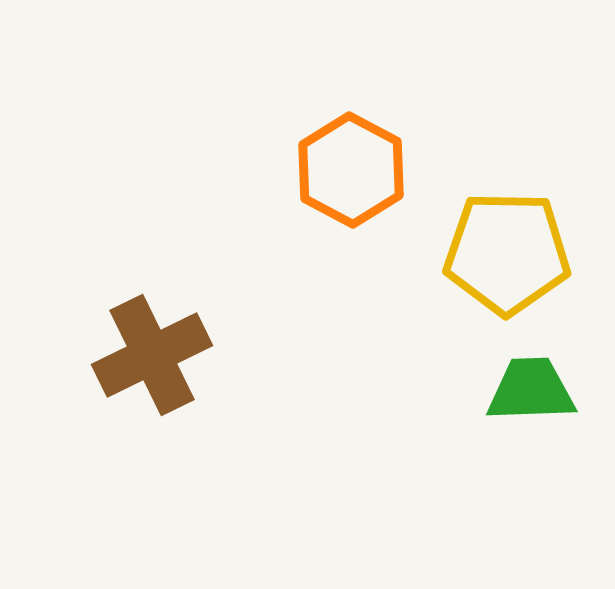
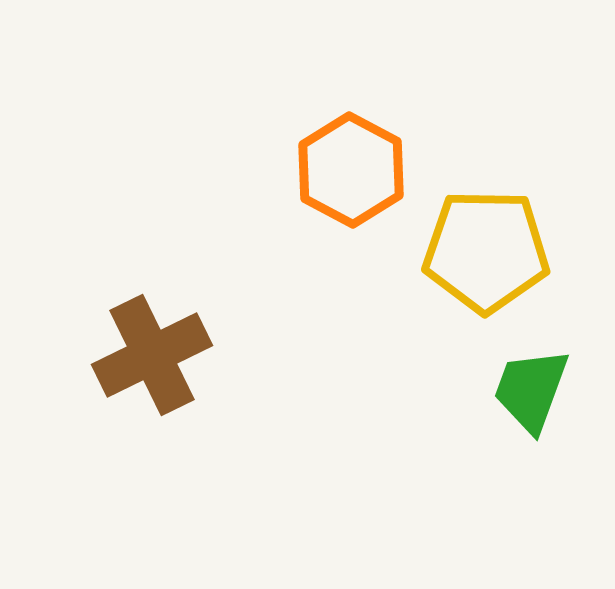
yellow pentagon: moved 21 px left, 2 px up
green trapezoid: rotated 68 degrees counterclockwise
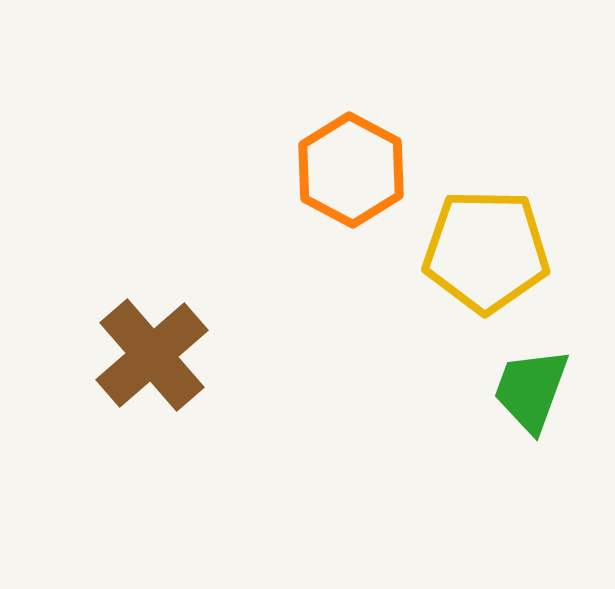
brown cross: rotated 15 degrees counterclockwise
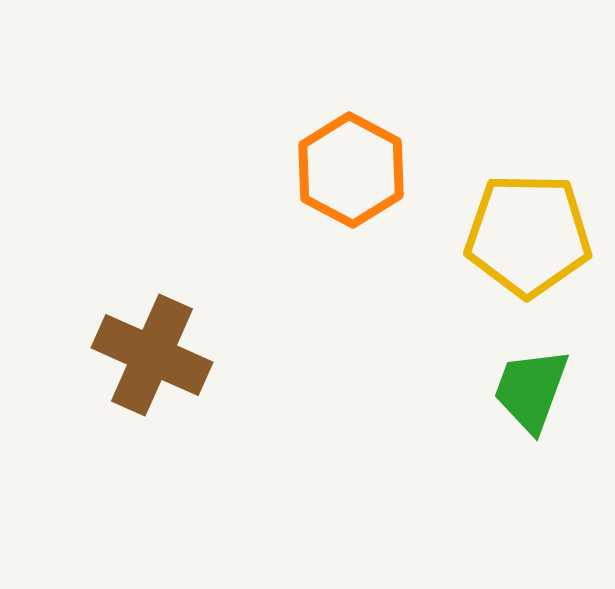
yellow pentagon: moved 42 px right, 16 px up
brown cross: rotated 25 degrees counterclockwise
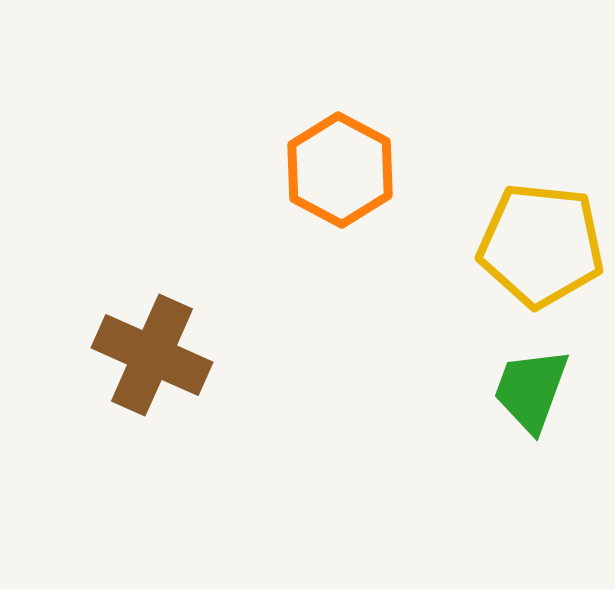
orange hexagon: moved 11 px left
yellow pentagon: moved 13 px right, 10 px down; rotated 5 degrees clockwise
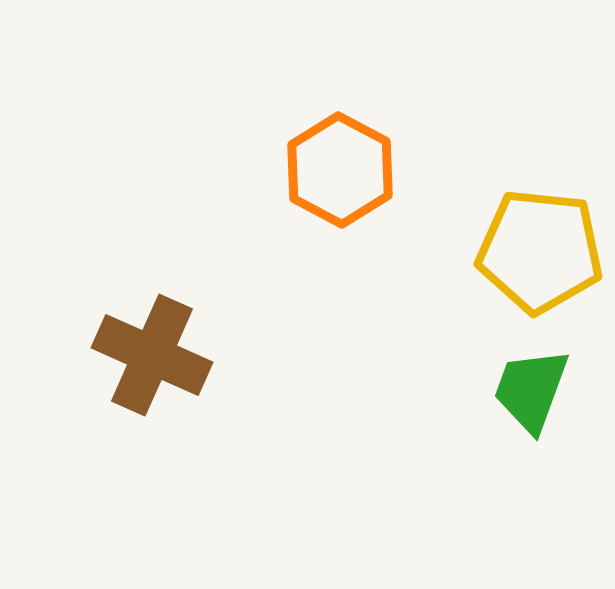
yellow pentagon: moved 1 px left, 6 px down
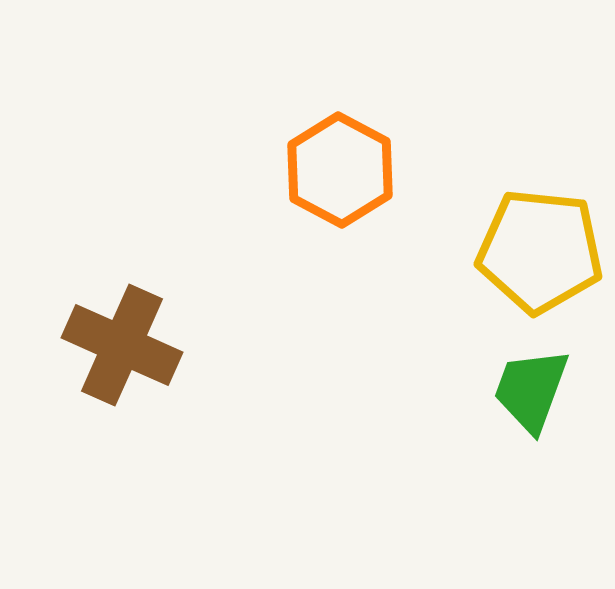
brown cross: moved 30 px left, 10 px up
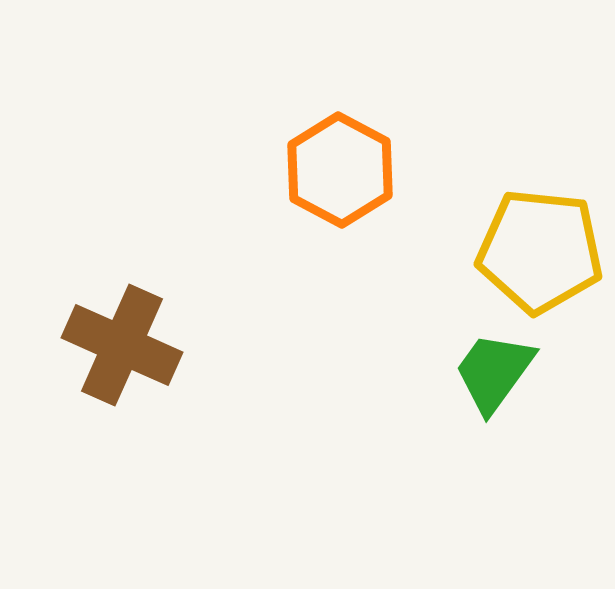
green trapezoid: moved 37 px left, 18 px up; rotated 16 degrees clockwise
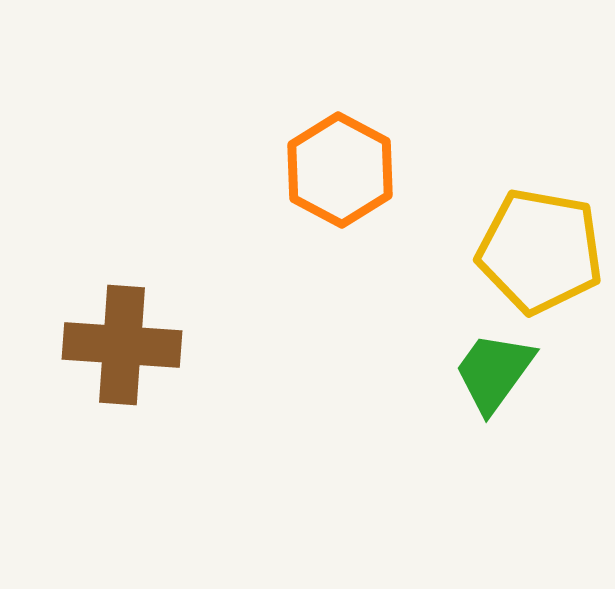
yellow pentagon: rotated 4 degrees clockwise
brown cross: rotated 20 degrees counterclockwise
